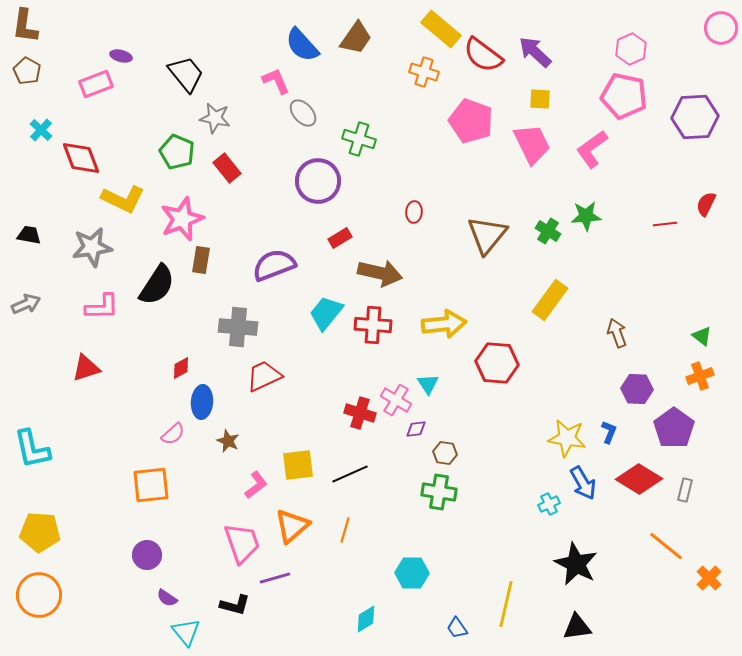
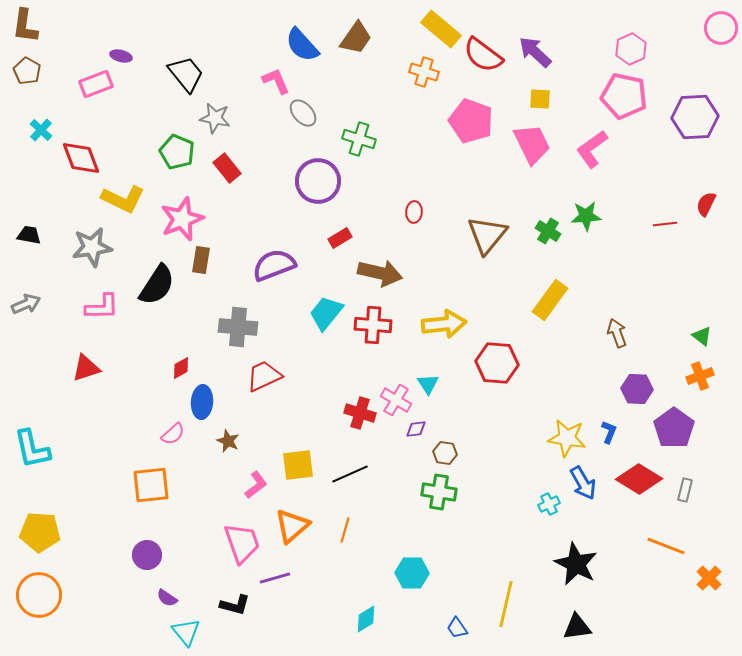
orange line at (666, 546): rotated 18 degrees counterclockwise
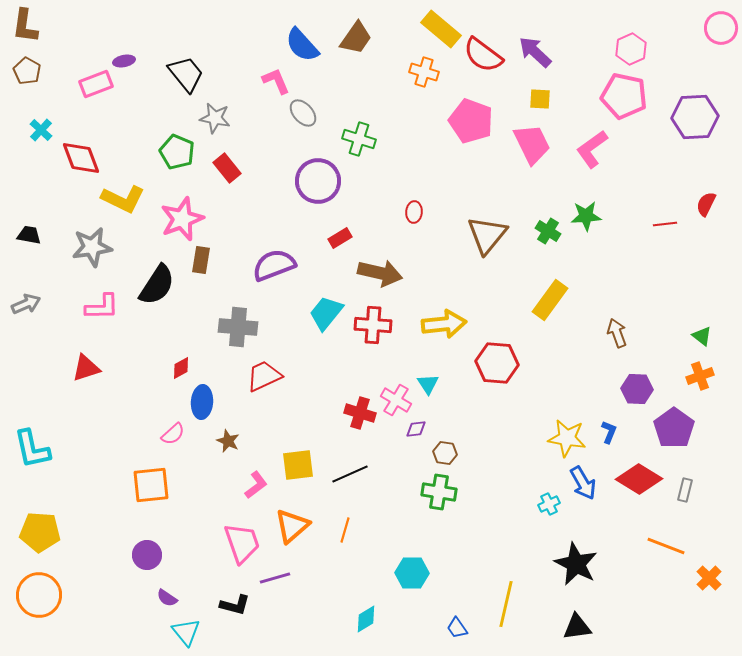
purple ellipse at (121, 56): moved 3 px right, 5 px down; rotated 25 degrees counterclockwise
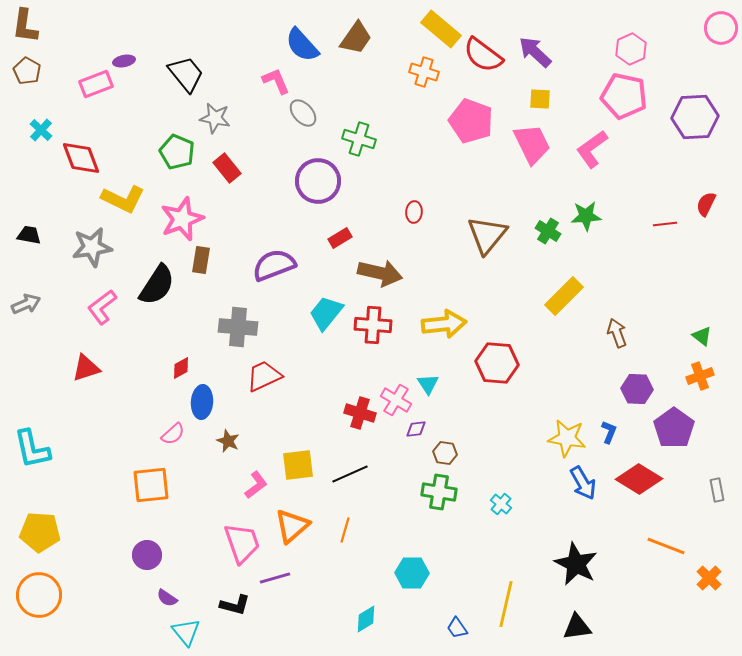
yellow rectangle at (550, 300): moved 14 px right, 4 px up; rotated 9 degrees clockwise
pink L-shape at (102, 307): rotated 144 degrees clockwise
gray rectangle at (685, 490): moved 32 px right; rotated 25 degrees counterclockwise
cyan cross at (549, 504): moved 48 px left; rotated 25 degrees counterclockwise
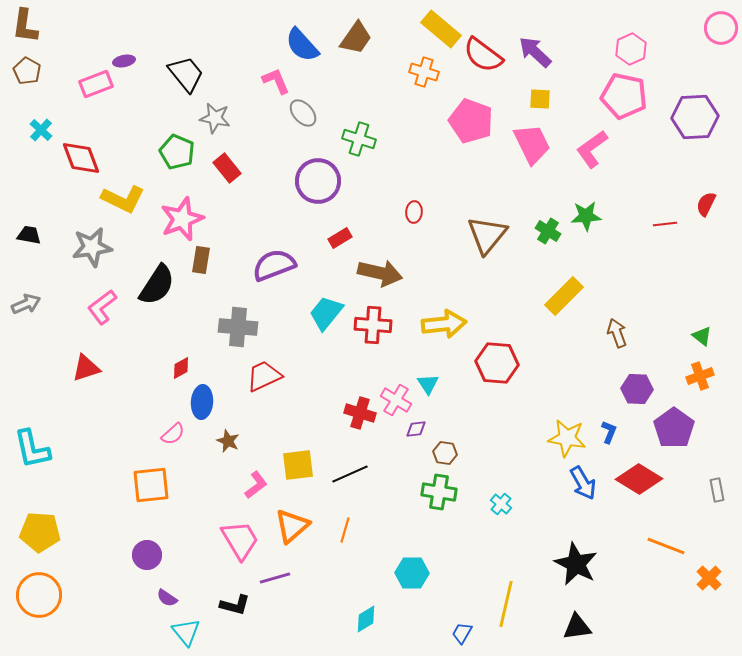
pink trapezoid at (242, 543): moved 2 px left, 3 px up; rotated 12 degrees counterclockwise
blue trapezoid at (457, 628): moved 5 px right, 5 px down; rotated 65 degrees clockwise
